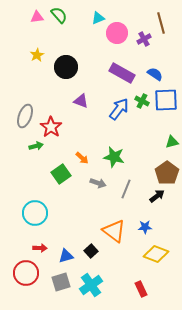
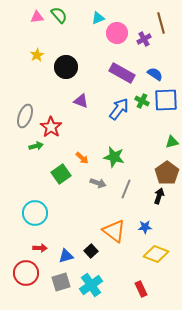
black arrow: moved 2 px right; rotated 35 degrees counterclockwise
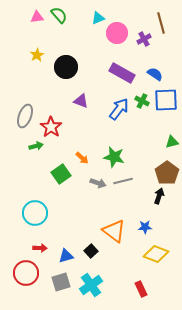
gray line: moved 3 px left, 8 px up; rotated 54 degrees clockwise
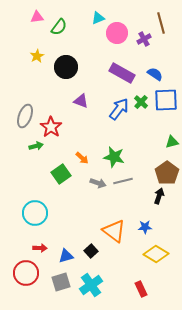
green semicircle: moved 12 px down; rotated 78 degrees clockwise
yellow star: moved 1 px down
green cross: moved 1 px left, 1 px down; rotated 16 degrees clockwise
yellow diamond: rotated 10 degrees clockwise
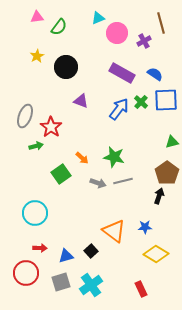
purple cross: moved 2 px down
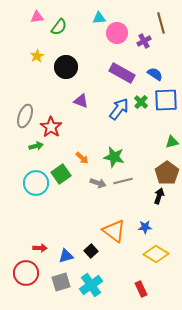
cyan triangle: moved 1 px right; rotated 16 degrees clockwise
cyan circle: moved 1 px right, 30 px up
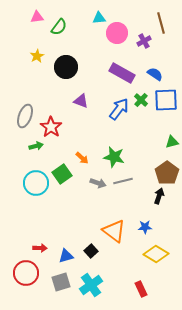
green cross: moved 2 px up
green square: moved 1 px right
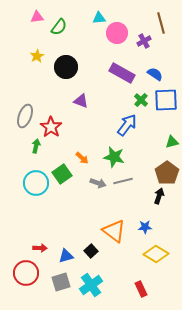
blue arrow: moved 8 px right, 16 px down
green arrow: rotated 64 degrees counterclockwise
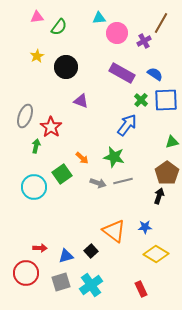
brown line: rotated 45 degrees clockwise
cyan circle: moved 2 px left, 4 px down
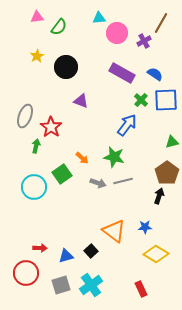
gray square: moved 3 px down
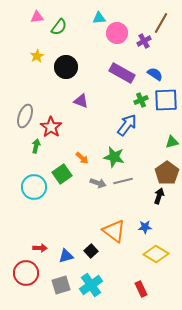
green cross: rotated 24 degrees clockwise
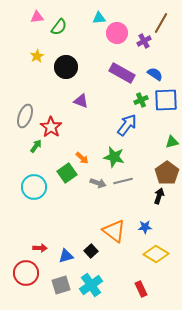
green arrow: rotated 24 degrees clockwise
green square: moved 5 px right, 1 px up
